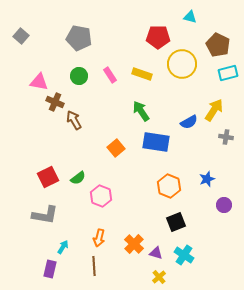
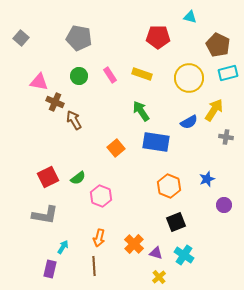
gray square: moved 2 px down
yellow circle: moved 7 px right, 14 px down
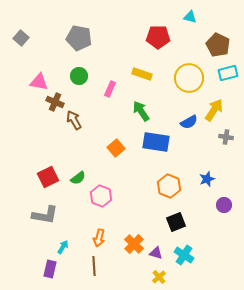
pink rectangle: moved 14 px down; rotated 56 degrees clockwise
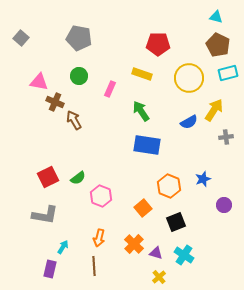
cyan triangle: moved 26 px right
red pentagon: moved 7 px down
gray cross: rotated 16 degrees counterclockwise
blue rectangle: moved 9 px left, 3 px down
orange square: moved 27 px right, 60 px down
blue star: moved 4 px left
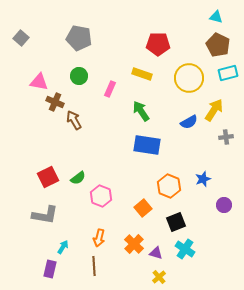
cyan cross: moved 1 px right, 6 px up
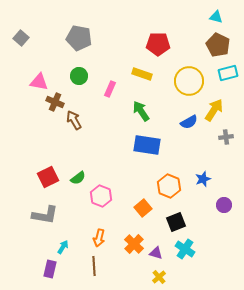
yellow circle: moved 3 px down
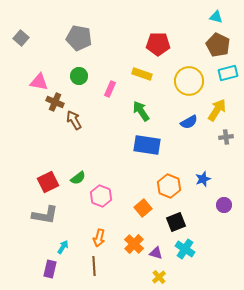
yellow arrow: moved 3 px right
red square: moved 5 px down
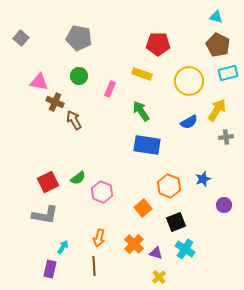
pink hexagon: moved 1 px right, 4 px up
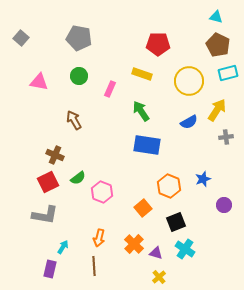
brown cross: moved 53 px down
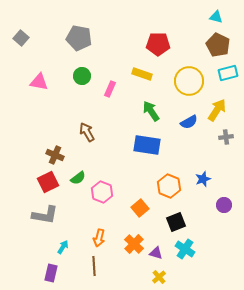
green circle: moved 3 px right
green arrow: moved 10 px right
brown arrow: moved 13 px right, 12 px down
orange square: moved 3 px left
purple rectangle: moved 1 px right, 4 px down
